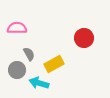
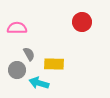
red circle: moved 2 px left, 16 px up
yellow rectangle: rotated 30 degrees clockwise
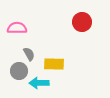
gray circle: moved 2 px right, 1 px down
cyan arrow: rotated 18 degrees counterclockwise
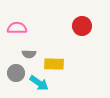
red circle: moved 4 px down
gray semicircle: rotated 120 degrees clockwise
gray circle: moved 3 px left, 2 px down
cyan arrow: rotated 144 degrees counterclockwise
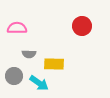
gray circle: moved 2 px left, 3 px down
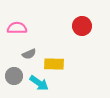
gray semicircle: rotated 24 degrees counterclockwise
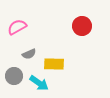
pink semicircle: moved 1 px up; rotated 30 degrees counterclockwise
